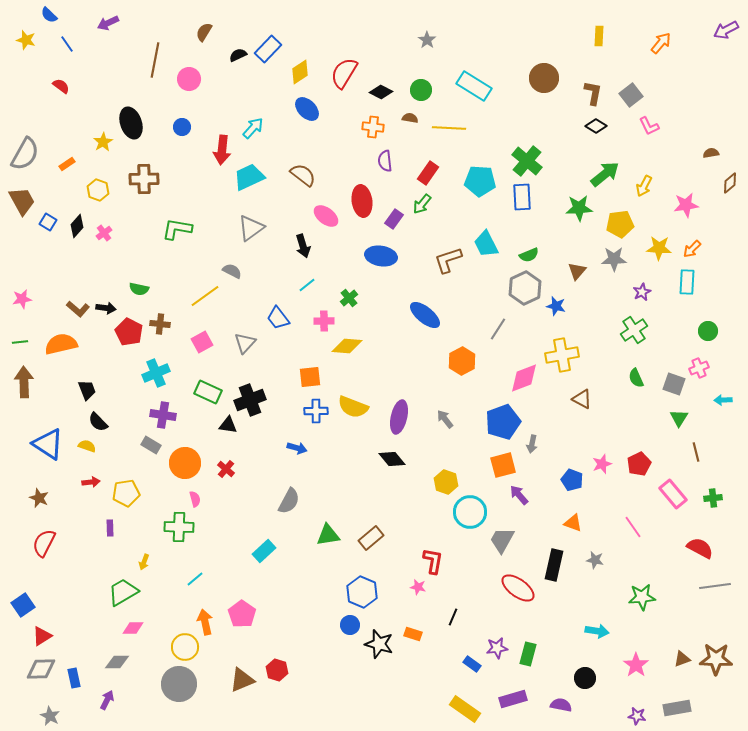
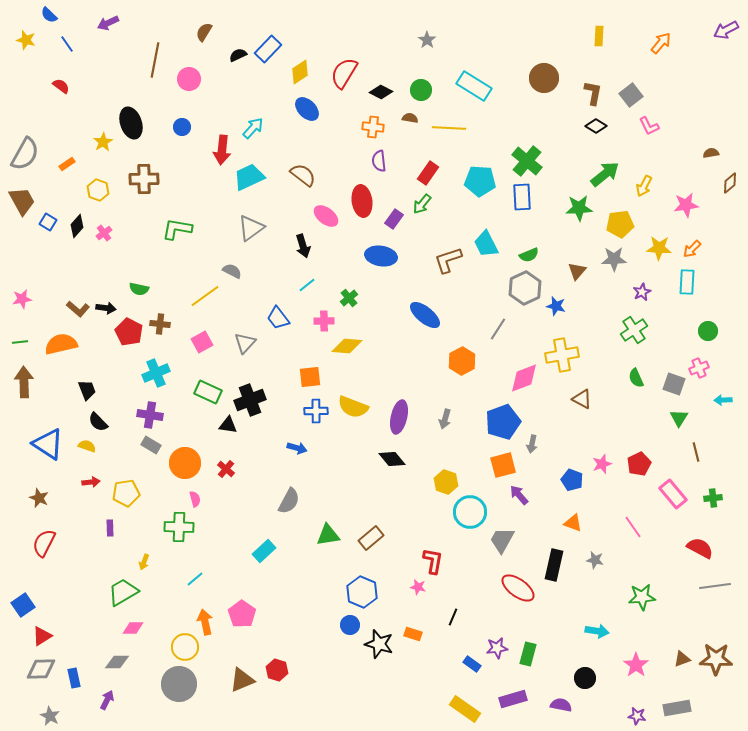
purple semicircle at (385, 161): moved 6 px left
purple cross at (163, 415): moved 13 px left
gray arrow at (445, 419): rotated 126 degrees counterclockwise
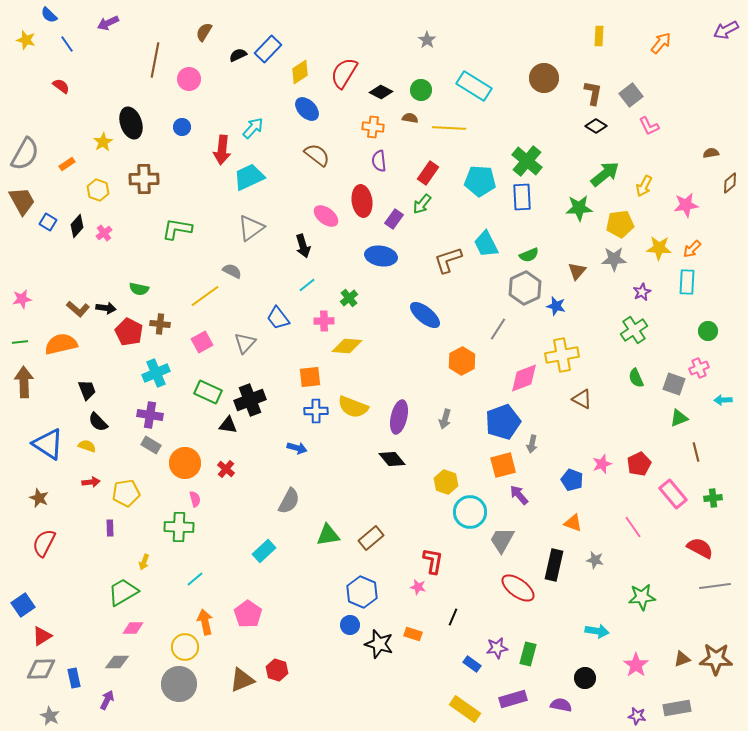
brown semicircle at (303, 175): moved 14 px right, 20 px up
green triangle at (679, 418): rotated 36 degrees clockwise
pink pentagon at (242, 614): moved 6 px right
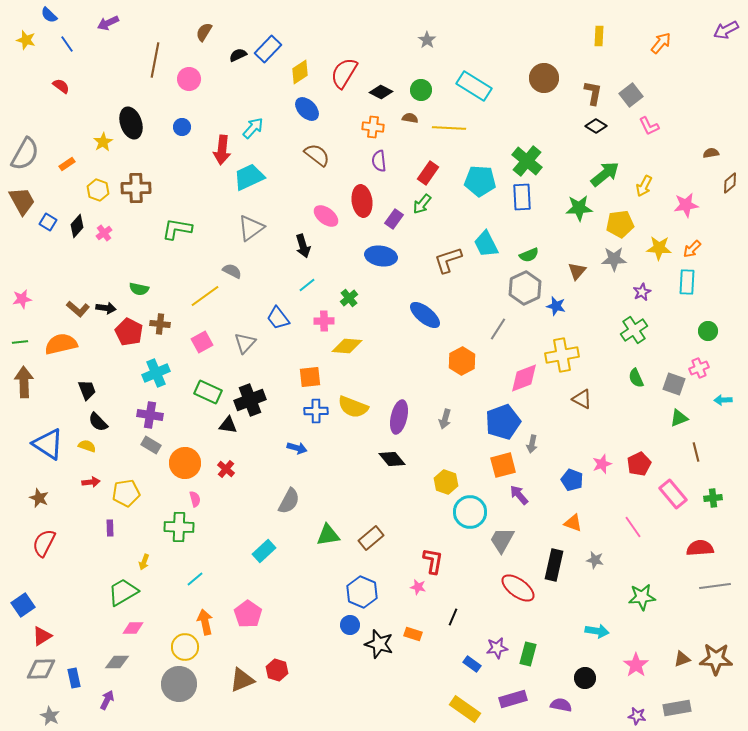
brown cross at (144, 179): moved 8 px left, 9 px down
red semicircle at (700, 548): rotated 32 degrees counterclockwise
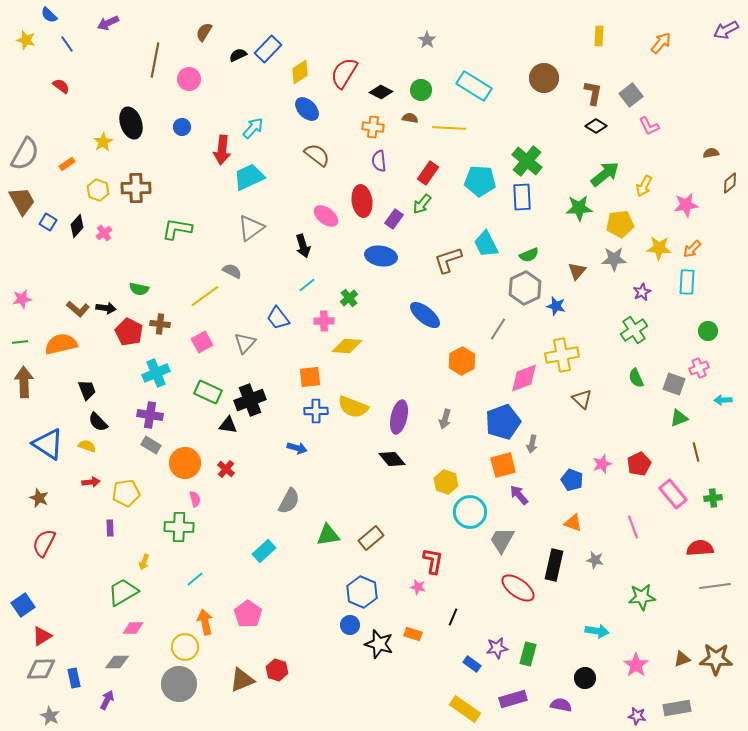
brown triangle at (582, 399): rotated 15 degrees clockwise
pink line at (633, 527): rotated 15 degrees clockwise
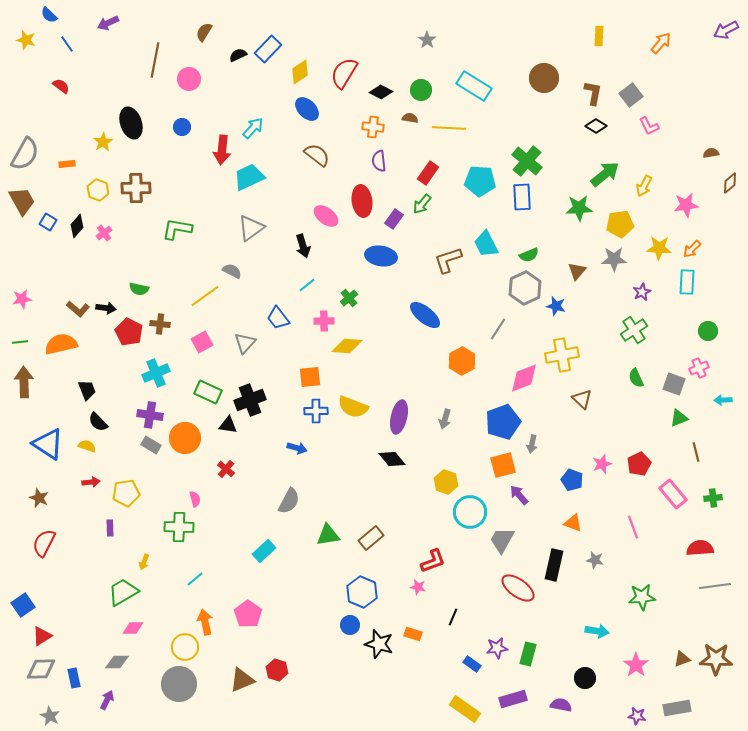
orange rectangle at (67, 164): rotated 28 degrees clockwise
orange circle at (185, 463): moved 25 px up
red L-shape at (433, 561): rotated 60 degrees clockwise
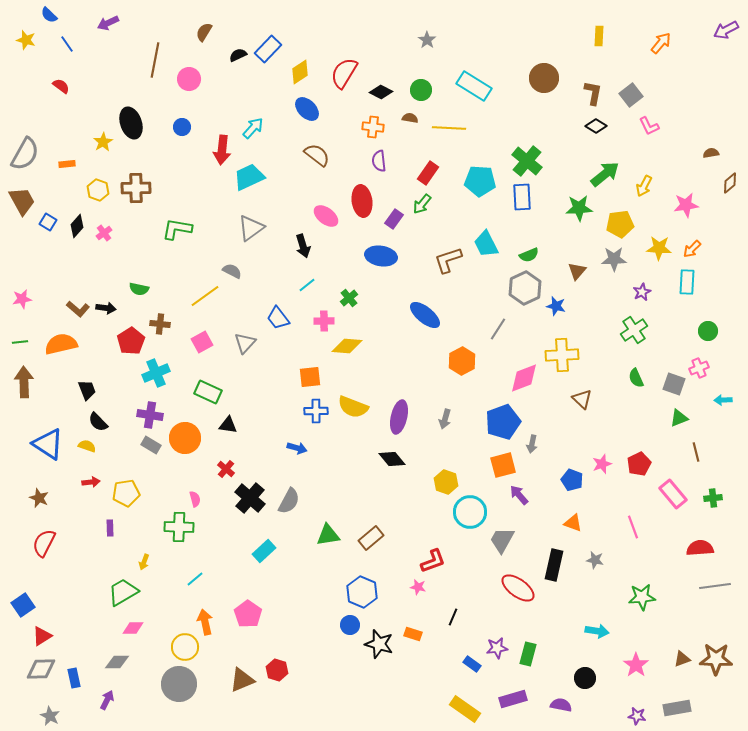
red pentagon at (129, 332): moved 2 px right, 9 px down; rotated 12 degrees clockwise
yellow cross at (562, 355): rotated 8 degrees clockwise
black cross at (250, 400): moved 98 px down; rotated 28 degrees counterclockwise
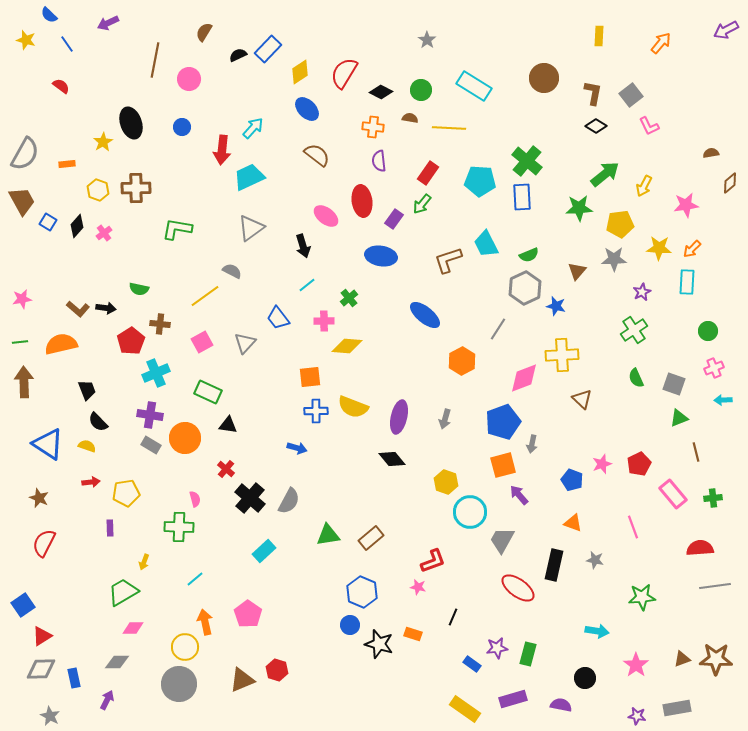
pink cross at (699, 368): moved 15 px right
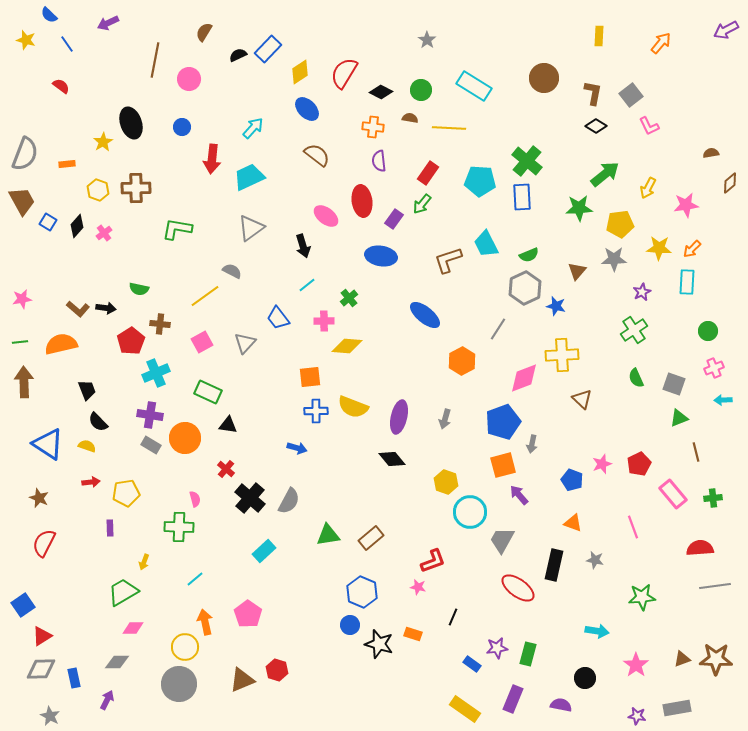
red arrow at (222, 150): moved 10 px left, 9 px down
gray semicircle at (25, 154): rotated 8 degrees counterclockwise
yellow arrow at (644, 186): moved 4 px right, 2 px down
purple rectangle at (513, 699): rotated 52 degrees counterclockwise
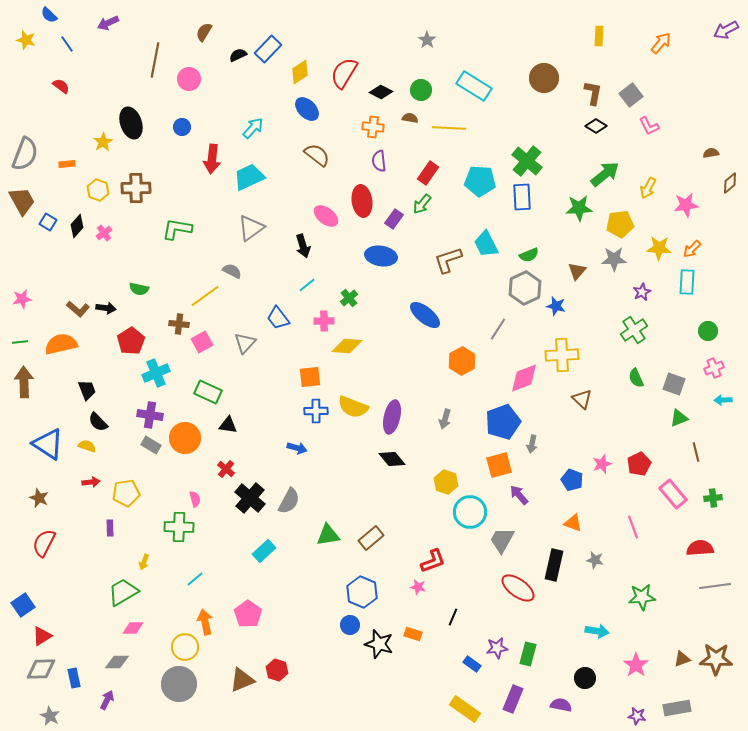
brown cross at (160, 324): moved 19 px right
purple ellipse at (399, 417): moved 7 px left
orange square at (503, 465): moved 4 px left
